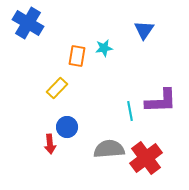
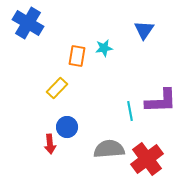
red cross: moved 1 px right, 1 px down
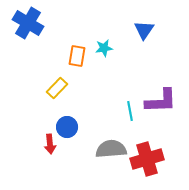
gray semicircle: moved 2 px right
red cross: rotated 20 degrees clockwise
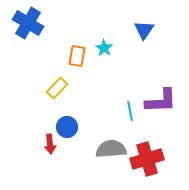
cyan star: rotated 30 degrees counterclockwise
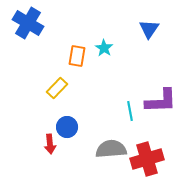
blue triangle: moved 5 px right, 1 px up
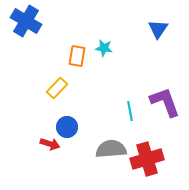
blue cross: moved 2 px left, 2 px up
blue triangle: moved 9 px right
cyan star: rotated 24 degrees counterclockwise
purple L-shape: moved 4 px right, 1 px down; rotated 108 degrees counterclockwise
red arrow: rotated 66 degrees counterclockwise
